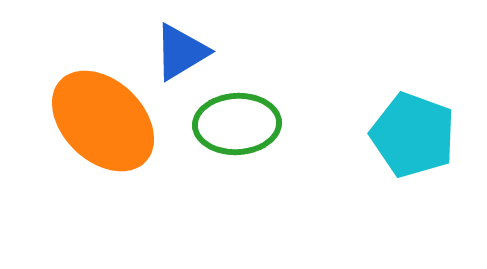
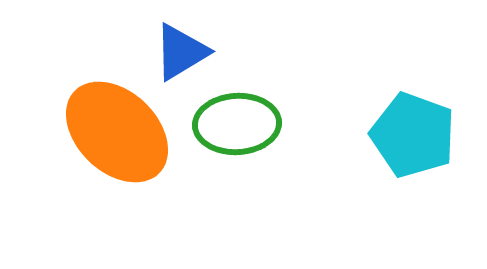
orange ellipse: moved 14 px right, 11 px down
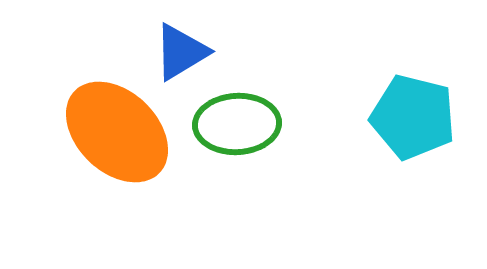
cyan pentagon: moved 18 px up; rotated 6 degrees counterclockwise
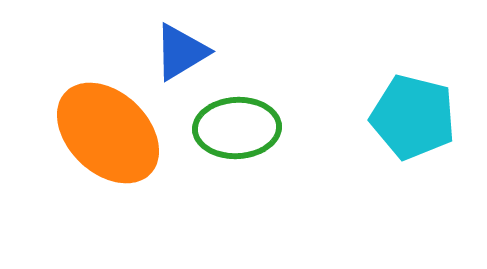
green ellipse: moved 4 px down
orange ellipse: moved 9 px left, 1 px down
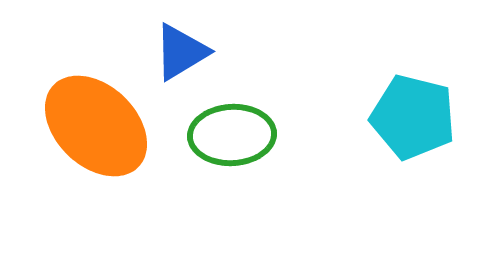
green ellipse: moved 5 px left, 7 px down
orange ellipse: moved 12 px left, 7 px up
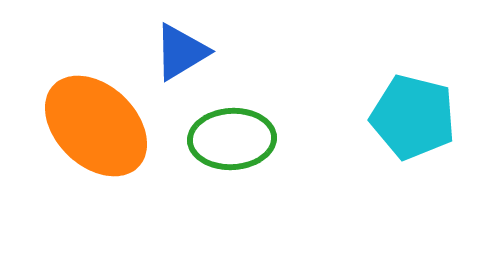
green ellipse: moved 4 px down
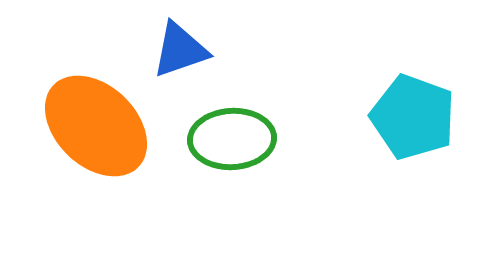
blue triangle: moved 1 px left, 2 px up; rotated 12 degrees clockwise
cyan pentagon: rotated 6 degrees clockwise
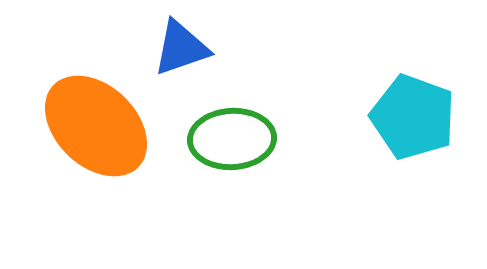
blue triangle: moved 1 px right, 2 px up
